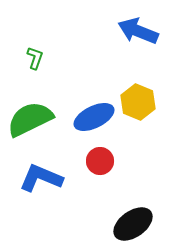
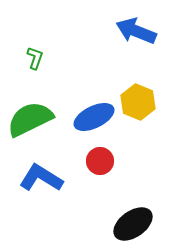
blue arrow: moved 2 px left
blue L-shape: rotated 9 degrees clockwise
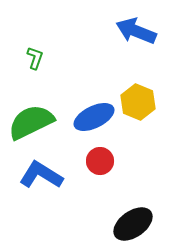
green semicircle: moved 1 px right, 3 px down
blue L-shape: moved 3 px up
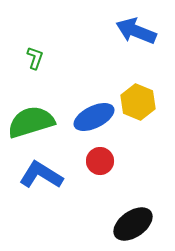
green semicircle: rotated 9 degrees clockwise
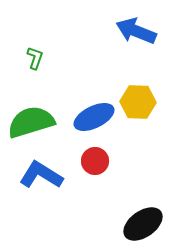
yellow hexagon: rotated 20 degrees counterclockwise
red circle: moved 5 px left
black ellipse: moved 10 px right
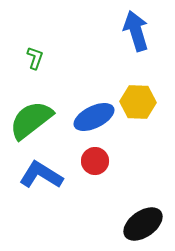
blue arrow: rotated 51 degrees clockwise
green semicircle: moved 2 px up; rotated 21 degrees counterclockwise
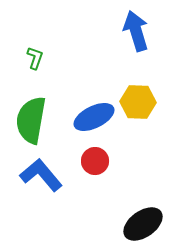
green semicircle: rotated 42 degrees counterclockwise
blue L-shape: rotated 18 degrees clockwise
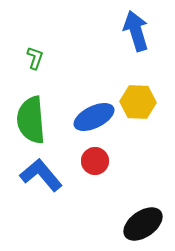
green semicircle: rotated 15 degrees counterclockwise
